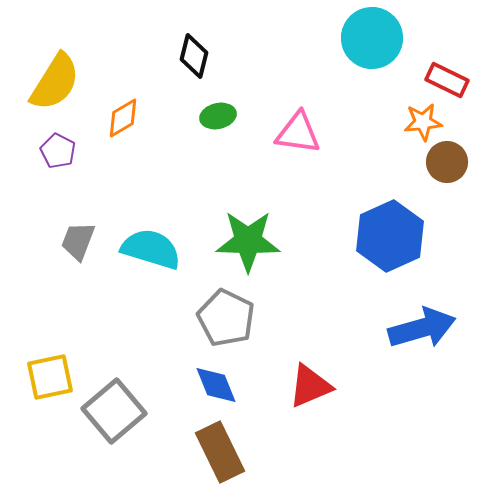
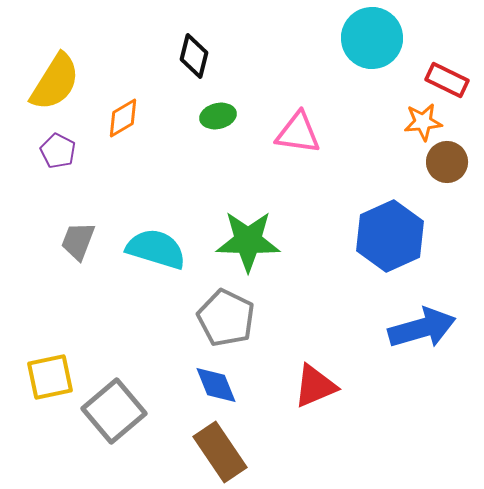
cyan semicircle: moved 5 px right
red triangle: moved 5 px right
brown rectangle: rotated 8 degrees counterclockwise
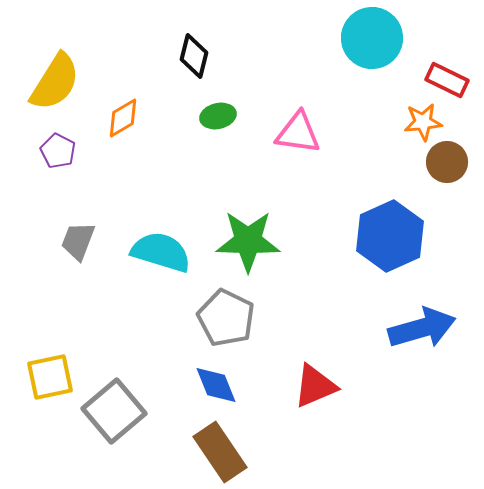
cyan semicircle: moved 5 px right, 3 px down
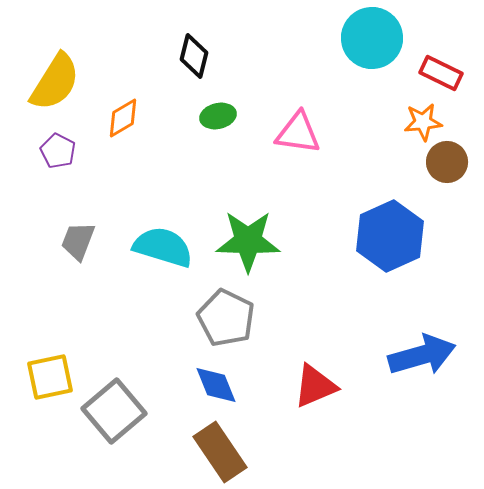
red rectangle: moved 6 px left, 7 px up
cyan semicircle: moved 2 px right, 5 px up
blue arrow: moved 27 px down
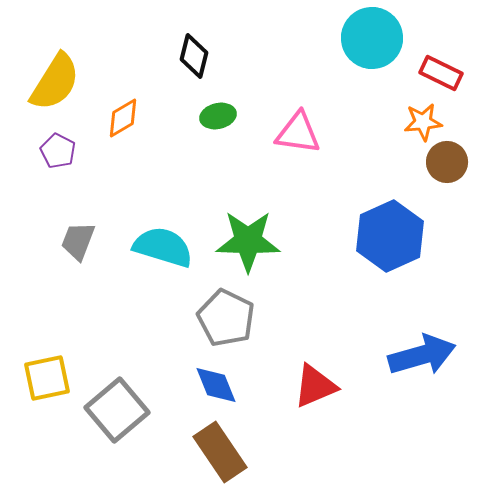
yellow square: moved 3 px left, 1 px down
gray square: moved 3 px right, 1 px up
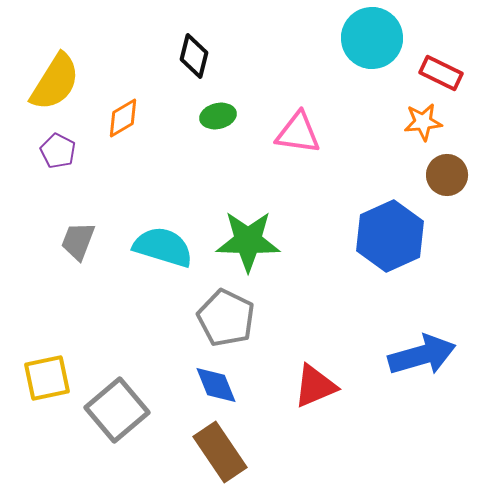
brown circle: moved 13 px down
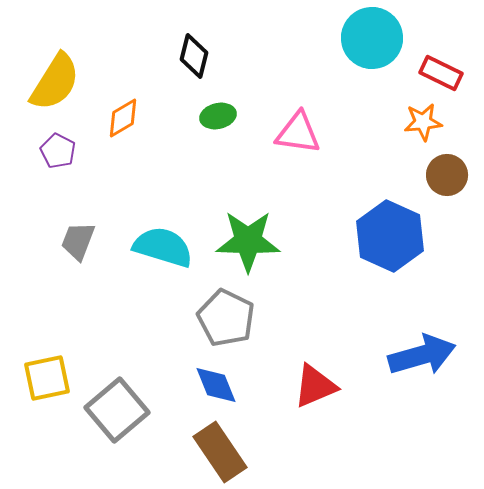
blue hexagon: rotated 12 degrees counterclockwise
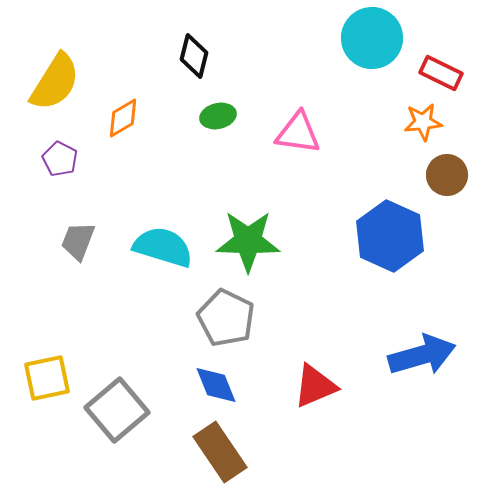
purple pentagon: moved 2 px right, 8 px down
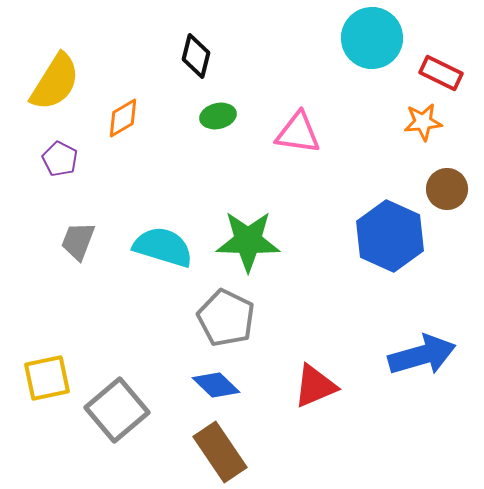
black diamond: moved 2 px right
brown circle: moved 14 px down
blue diamond: rotated 24 degrees counterclockwise
